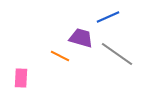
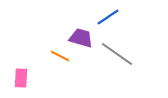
blue line: rotated 10 degrees counterclockwise
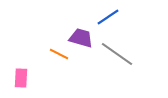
orange line: moved 1 px left, 2 px up
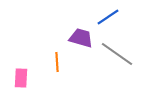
orange line: moved 2 px left, 8 px down; rotated 60 degrees clockwise
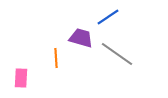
orange line: moved 1 px left, 4 px up
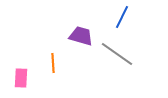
blue line: moved 14 px right; rotated 30 degrees counterclockwise
purple trapezoid: moved 2 px up
orange line: moved 3 px left, 5 px down
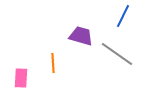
blue line: moved 1 px right, 1 px up
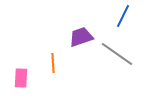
purple trapezoid: moved 1 px down; rotated 35 degrees counterclockwise
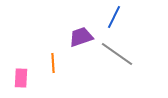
blue line: moved 9 px left, 1 px down
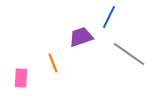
blue line: moved 5 px left
gray line: moved 12 px right
orange line: rotated 18 degrees counterclockwise
